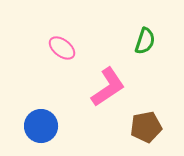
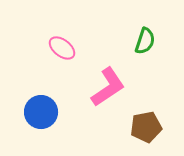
blue circle: moved 14 px up
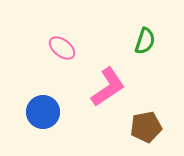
blue circle: moved 2 px right
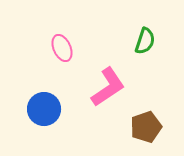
pink ellipse: rotated 28 degrees clockwise
blue circle: moved 1 px right, 3 px up
brown pentagon: rotated 8 degrees counterclockwise
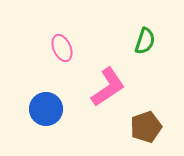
blue circle: moved 2 px right
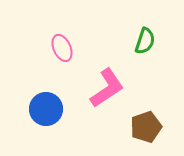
pink L-shape: moved 1 px left, 1 px down
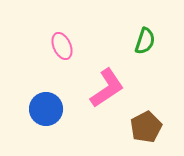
pink ellipse: moved 2 px up
brown pentagon: rotated 8 degrees counterclockwise
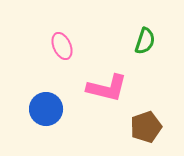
pink L-shape: rotated 48 degrees clockwise
brown pentagon: rotated 8 degrees clockwise
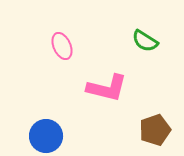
green semicircle: rotated 104 degrees clockwise
blue circle: moved 27 px down
brown pentagon: moved 9 px right, 3 px down
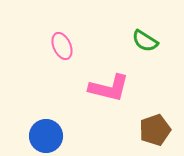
pink L-shape: moved 2 px right
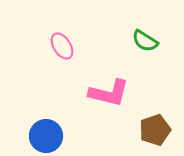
pink ellipse: rotated 8 degrees counterclockwise
pink L-shape: moved 5 px down
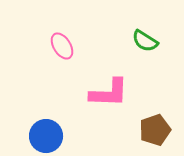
pink L-shape: rotated 12 degrees counterclockwise
